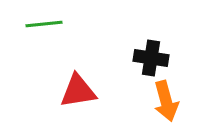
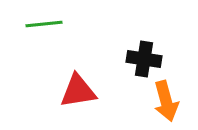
black cross: moved 7 px left, 1 px down
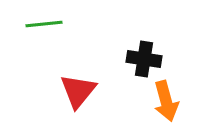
red triangle: rotated 42 degrees counterclockwise
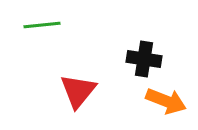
green line: moved 2 px left, 1 px down
orange arrow: rotated 54 degrees counterclockwise
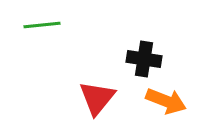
red triangle: moved 19 px right, 7 px down
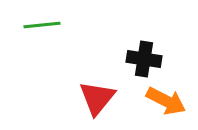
orange arrow: rotated 6 degrees clockwise
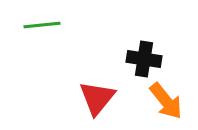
orange arrow: rotated 24 degrees clockwise
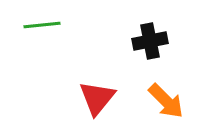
black cross: moved 6 px right, 18 px up; rotated 20 degrees counterclockwise
orange arrow: rotated 6 degrees counterclockwise
